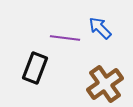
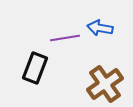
blue arrow: rotated 35 degrees counterclockwise
purple line: rotated 16 degrees counterclockwise
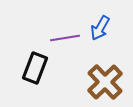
blue arrow: rotated 70 degrees counterclockwise
brown cross: moved 2 px up; rotated 9 degrees counterclockwise
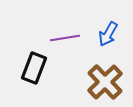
blue arrow: moved 8 px right, 6 px down
black rectangle: moved 1 px left
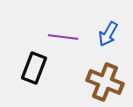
purple line: moved 2 px left, 1 px up; rotated 16 degrees clockwise
brown cross: rotated 24 degrees counterclockwise
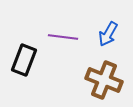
black rectangle: moved 10 px left, 8 px up
brown cross: moved 1 px left, 2 px up
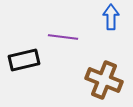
blue arrow: moved 3 px right, 17 px up; rotated 150 degrees clockwise
black rectangle: rotated 56 degrees clockwise
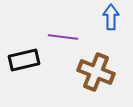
brown cross: moved 8 px left, 8 px up
